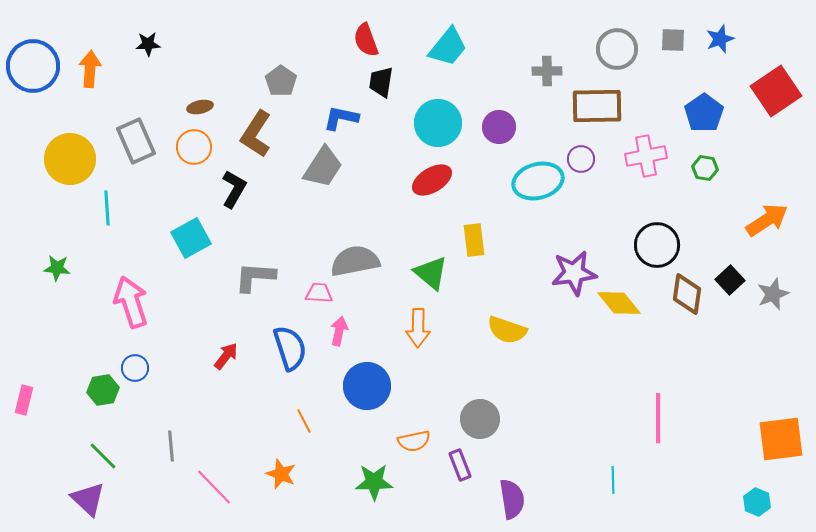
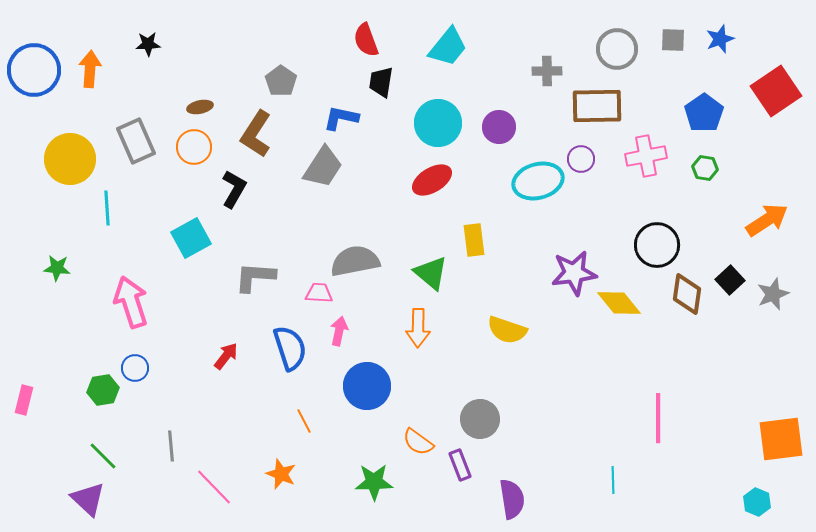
blue circle at (33, 66): moved 1 px right, 4 px down
orange semicircle at (414, 441): moved 4 px right, 1 px down; rotated 48 degrees clockwise
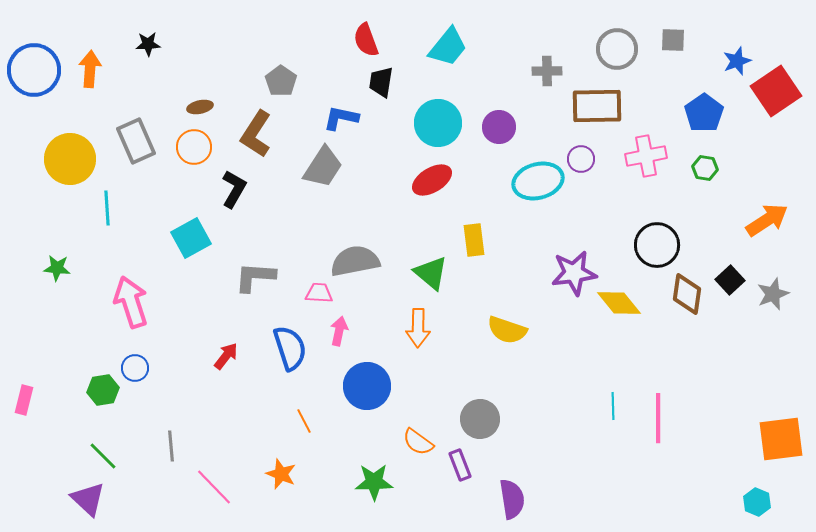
blue star at (720, 39): moved 17 px right, 22 px down
cyan line at (613, 480): moved 74 px up
